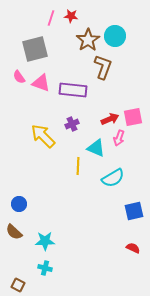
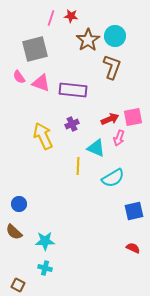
brown L-shape: moved 9 px right
yellow arrow: rotated 20 degrees clockwise
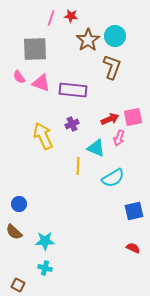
gray square: rotated 12 degrees clockwise
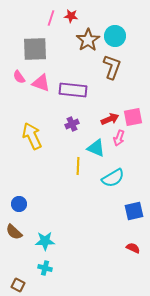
yellow arrow: moved 11 px left
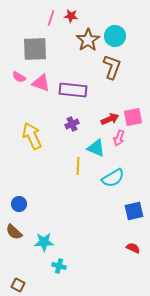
pink semicircle: rotated 24 degrees counterclockwise
cyan star: moved 1 px left, 1 px down
cyan cross: moved 14 px right, 2 px up
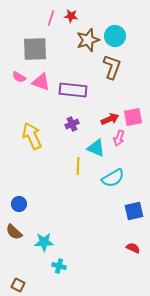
brown star: rotated 15 degrees clockwise
pink triangle: moved 1 px up
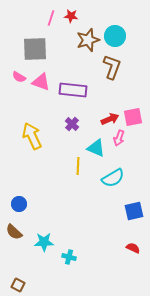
purple cross: rotated 24 degrees counterclockwise
cyan cross: moved 10 px right, 9 px up
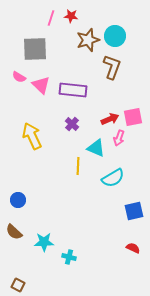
pink triangle: moved 3 px down; rotated 24 degrees clockwise
blue circle: moved 1 px left, 4 px up
